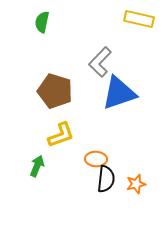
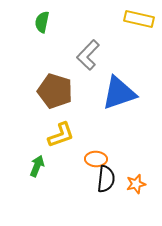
gray L-shape: moved 12 px left, 7 px up
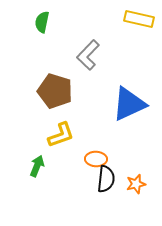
blue triangle: moved 10 px right, 11 px down; rotated 6 degrees counterclockwise
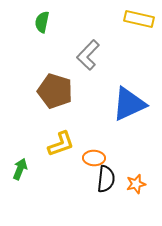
yellow L-shape: moved 9 px down
orange ellipse: moved 2 px left, 1 px up
green arrow: moved 17 px left, 3 px down
